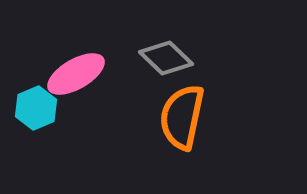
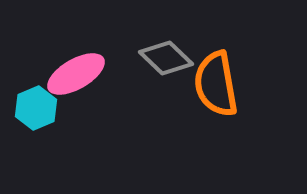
orange semicircle: moved 34 px right, 33 px up; rotated 22 degrees counterclockwise
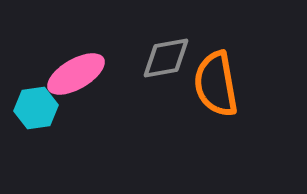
gray diamond: rotated 54 degrees counterclockwise
cyan hexagon: rotated 15 degrees clockwise
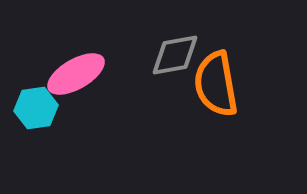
gray diamond: moved 9 px right, 3 px up
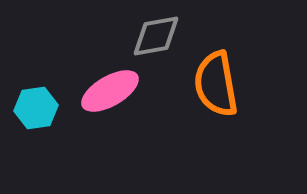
gray diamond: moved 19 px left, 19 px up
pink ellipse: moved 34 px right, 17 px down
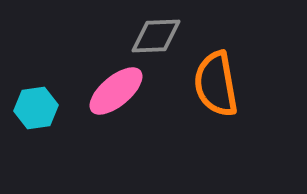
gray diamond: rotated 8 degrees clockwise
pink ellipse: moved 6 px right; rotated 10 degrees counterclockwise
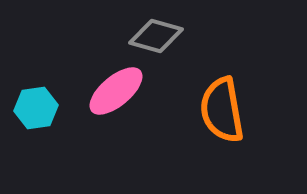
gray diamond: rotated 18 degrees clockwise
orange semicircle: moved 6 px right, 26 px down
